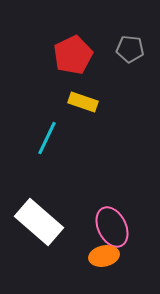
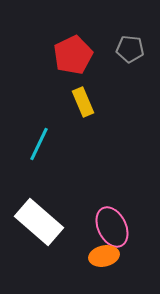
yellow rectangle: rotated 48 degrees clockwise
cyan line: moved 8 px left, 6 px down
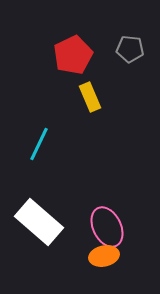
yellow rectangle: moved 7 px right, 5 px up
pink ellipse: moved 5 px left
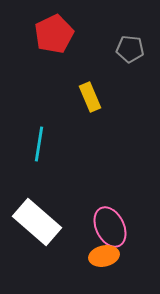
red pentagon: moved 19 px left, 21 px up
cyan line: rotated 16 degrees counterclockwise
white rectangle: moved 2 px left
pink ellipse: moved 3 px right
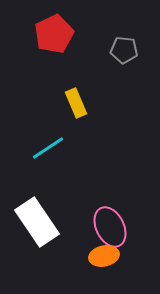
gray pentagon: moved 6 px left, 1 px down
yellow rectangle: moved 14 px left, 6 px down
cyan line: moved 9 px right, 4 px down; rotated 48 degrees clockwise
white rectangle: rotated 15 degrees clockwise
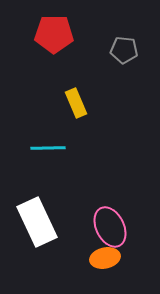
red pentagon: rotated 27 degrees clockwise
cyan line: rotated 32 degrees clockwise
white rectangle: rotated 9 degrees clockwise
orange ellipse: moved 1 px right, 2 px down
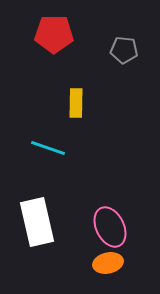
yellow rectangle: rotated 24 degrees clockwise
cyan line: rotated 20 degrees clockwise
white rectangle: rotated 12 degrees clockwise
orange ellipse: moved 3 px right, 5 px down
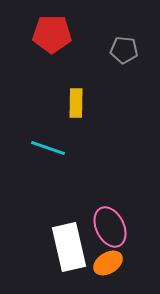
red pentagon: moved 2 px left
white rectangle: moved 32 px right, 25 px down
orange ellipse: rotated 20 degrees counterclockwise
